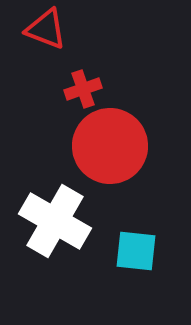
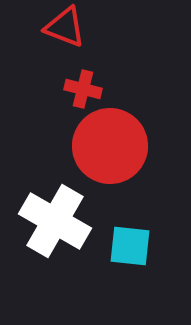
red triangle: moved 19 px right, 2 px up
red cross: rotated 33 degrees clockwise
cyan square: moved 6 px left, 5 px up
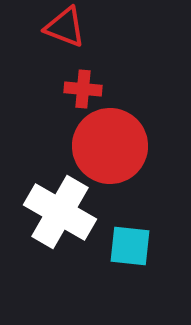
red cross: rotated 9 degrees counterclockwise
white cross: moved 5 px right, 9 px up
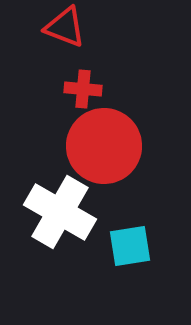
red circle: moved 6 px left
cyan square: rotated 15 degrees counterclockwise
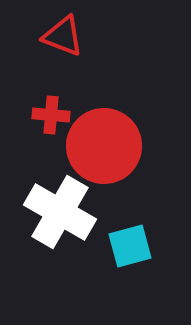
red triangle: moved 2 px left, 9 px down
red cross: moved 32 px left, 26 px down
cyan square: rotated 6 degrees counterclockwise
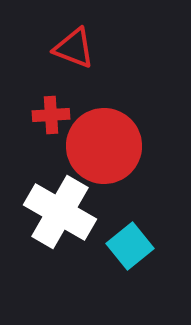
red triangle: moved 11 px right, 12 px down
red cross: rotated 9 degrees counterclockwise
cyan square: rotated 24 degrees counterclockwise
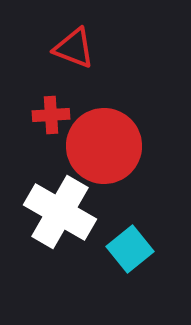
cyan square: moved 3 px down
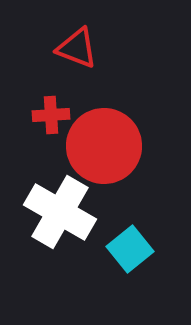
red triangle: moved 3 px right
